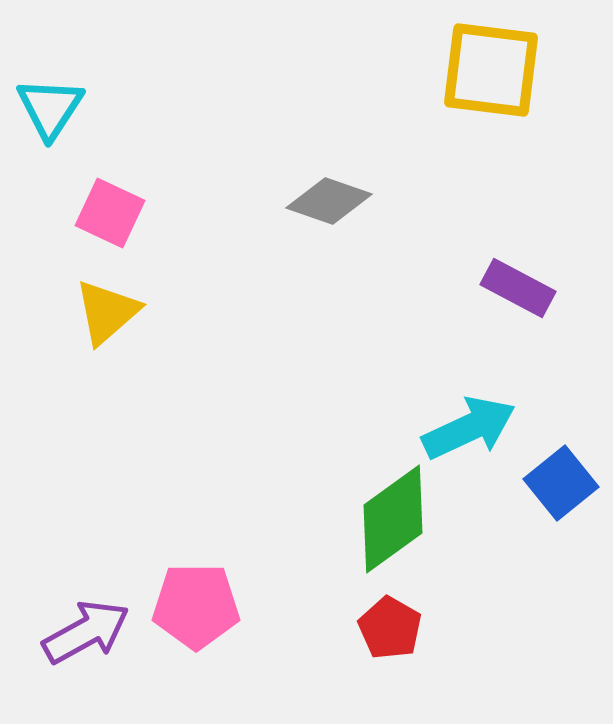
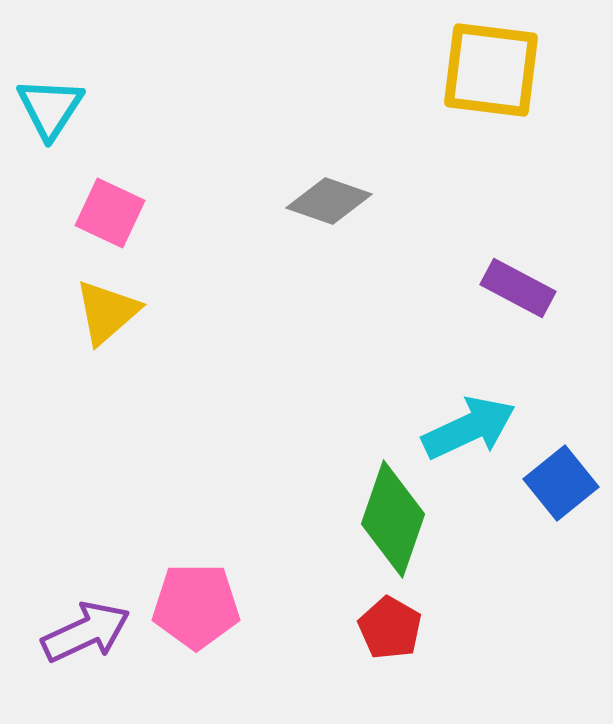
green diamond: rotated 35 degrees counterclockwise
purple arrow: rotated 4 degrees clockwise
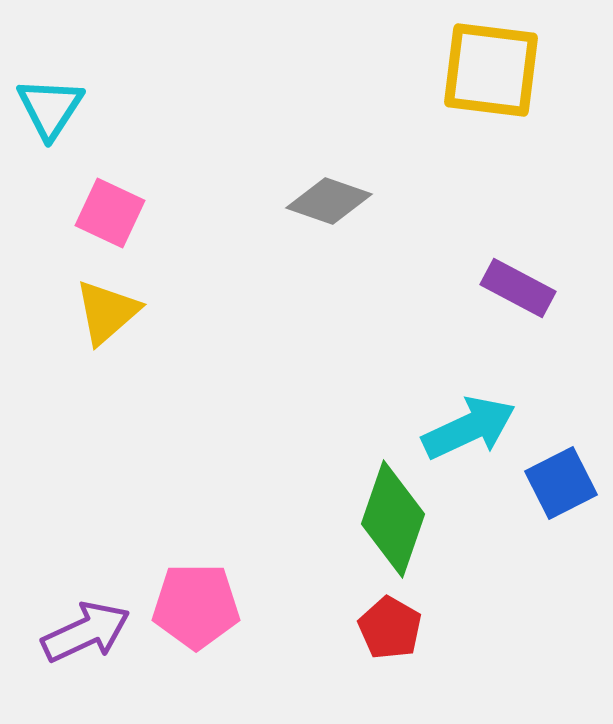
blue square: rotated 12 degrees clockwise
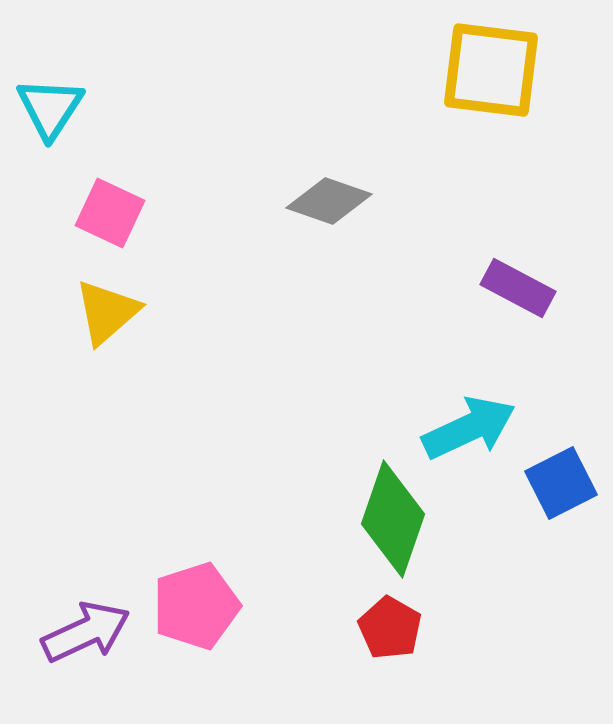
pink pentagon: rotated 18 degrees counterclockwise
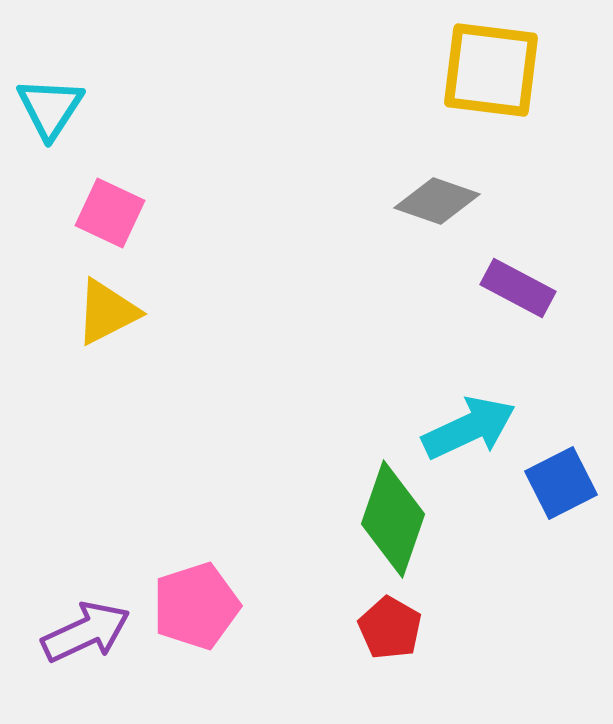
gray diamond: moved 108 px right
yellow triangle: rotated 14 degrees clockwise
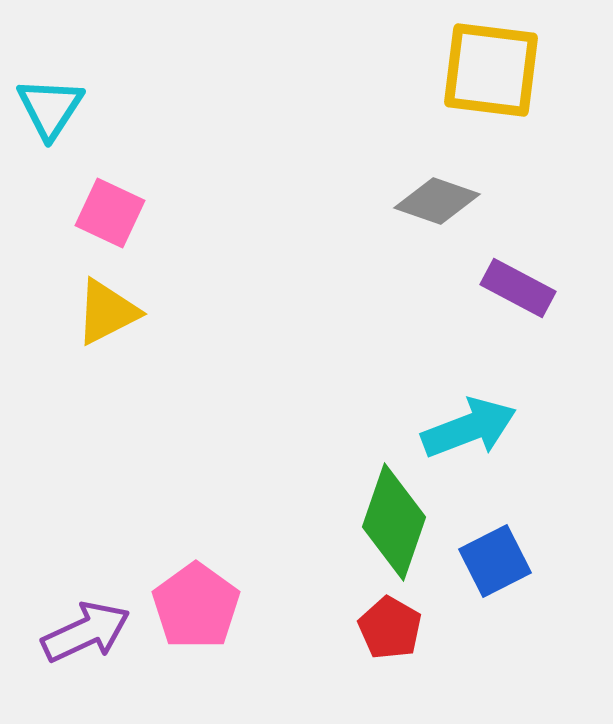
cyan arrow: rotated 4 degrees clockwise
blue square: moved 66 px left, 78 px down
green diamond: moved 1 px right, 3 px down
pink pentagon: rotated 18 degrees counterclockwise
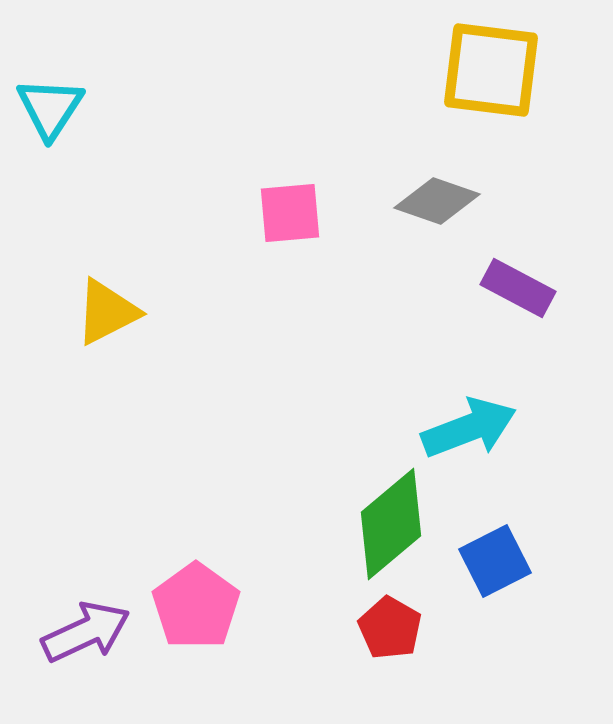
pink square: moved 180 px right; rotated 30 degrees counterclockwise
green diamond: moved 3 px left, 2 px down; rotated 31 degrees clockwise
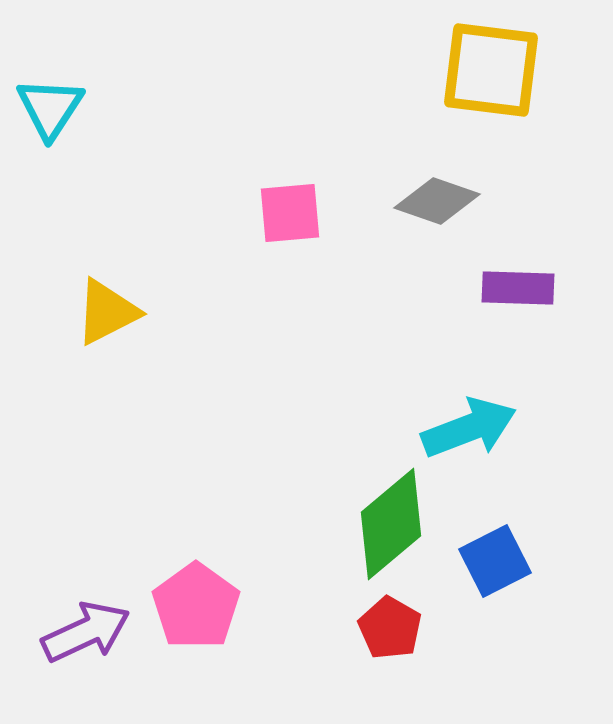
purple rectangle: rotated 26 degrees counterclockwise
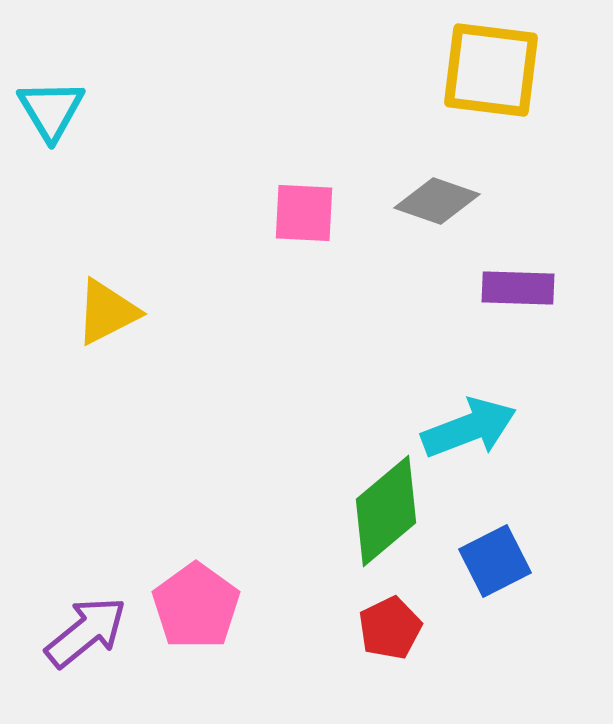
cyan triangle: moved 1 px right, 2 px down; rotated 4 degrees counterclockwise
pink square: moved 14 px right; rotated 8 degrees clockwise
green diamond: moved 5 px left, 13 px up
red pentagon: rotated 16 degrees clockwise
purple arrow: rotated 14 degrees counterclockwise
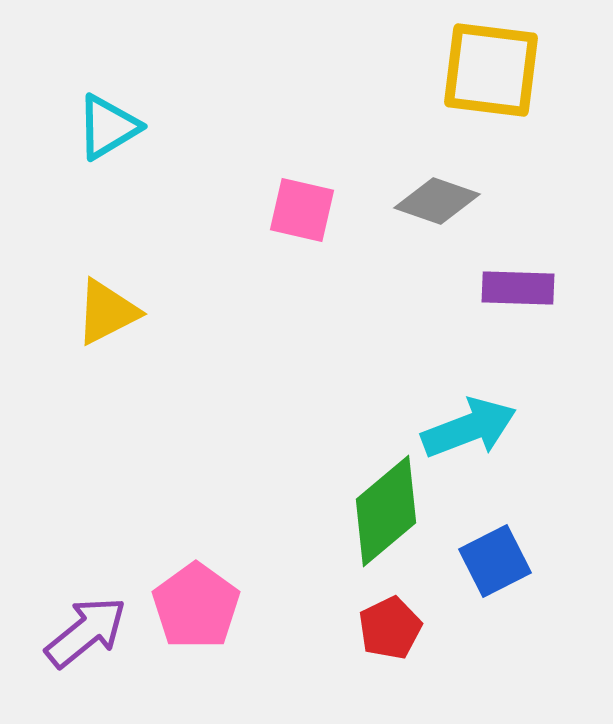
cyan triangle: moved 57 px right, 17 px down; rotated 30 degrees clockwise
pink square: moved 2 px left, 3 px up; rotated 10 degrees clockwise
